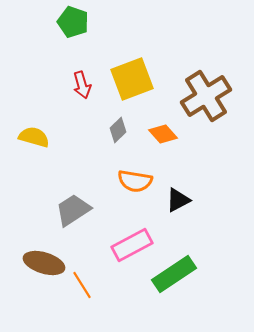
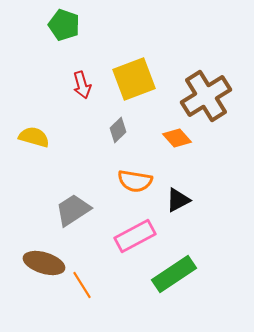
green pentagon: moved 9 px left, 3 px down
yellow square: moved 2 px right
orange diamond: moved 14 px right, 4 px down
pink rectangle: moved 3 px right, 9 px up
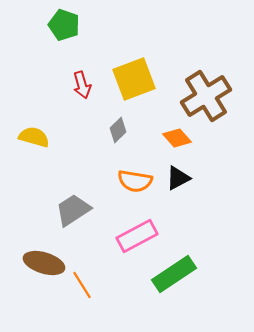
black triangle: moved 22 px up
pink rectangle: moved 2 px right
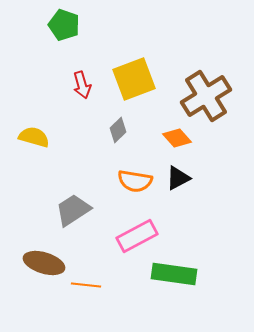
green rectangle: rotated 42 degrees clockwise
orange line: moved 4 px right; rotated 52 degrees counterclockwise
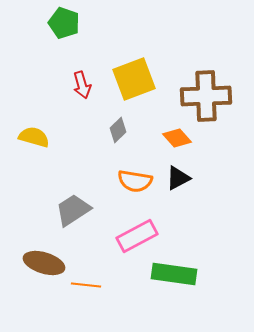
green pentagon: moved 2 px up
brown cross: rotated 30 degrees clockwise
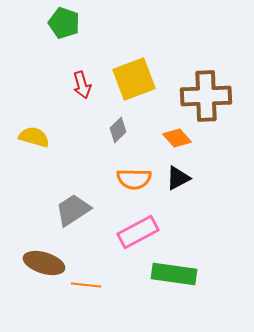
orange semicircle: moved 1 px left, 2 px up; rotated 8 degrees counterclockwise
pink rectangle: moved 1 px right, 4 px up
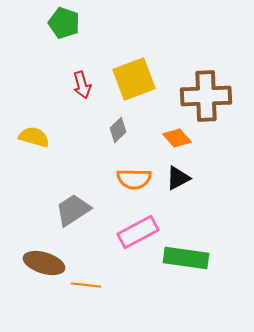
green rectangle: moved 12 px right, 16 px up
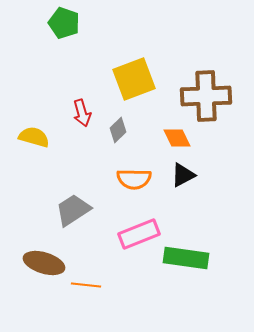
red arrow: moved 28 px down
orange diamond: rotated 16 degrees clockwise
black triangle: moved 5 px right, 3 px up
pink rectangle: moved 1 px right, 2 px down; rotated 6 degrees clockwise
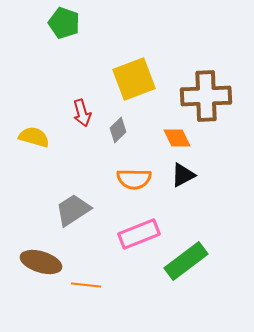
green rectangle: moved 3 px down; rotated 45 degrees counterclockwise
brown ellipse: moved 3 px left, 1 px up
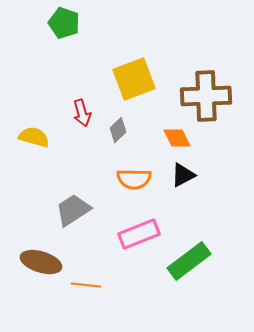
green rectangle: moved 3 px right
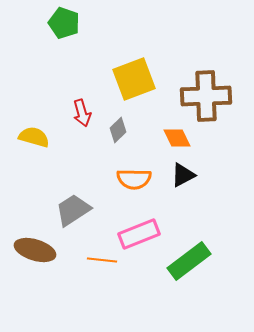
brown ellipse: moved 6 px left, 12 px up
orange line: moved 16 px right, 25 px up
